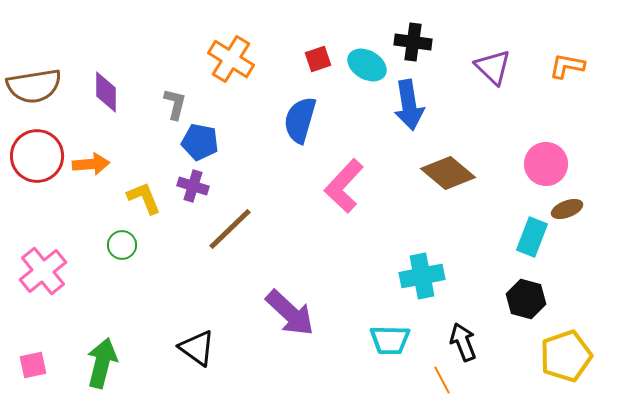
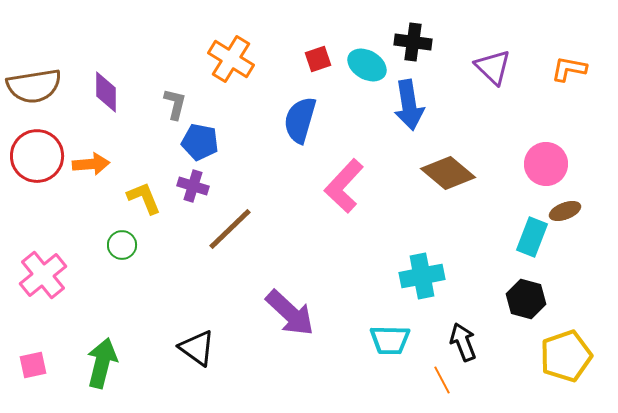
orange L-shape: moved 2 px right, 3 px down
brown ellipse: moved 2 px left, 2 px down
pink cross: moved 4 px down
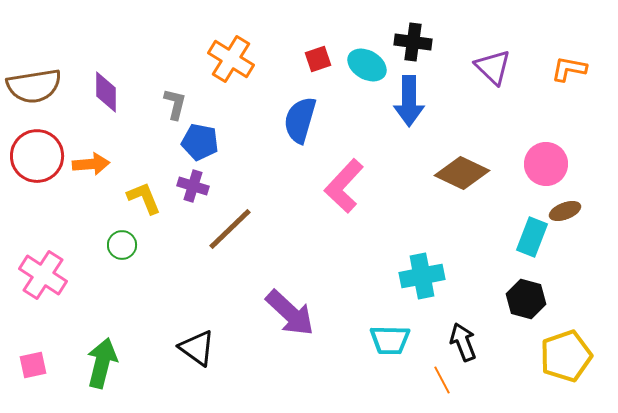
blue arrow: moved 4 px up; rotated 9 degrees clockwise
brown diamond: moved 14 px right; rotated 14 degrees counterclockwise
pink cross: rotated 18 degrees counterclockwise
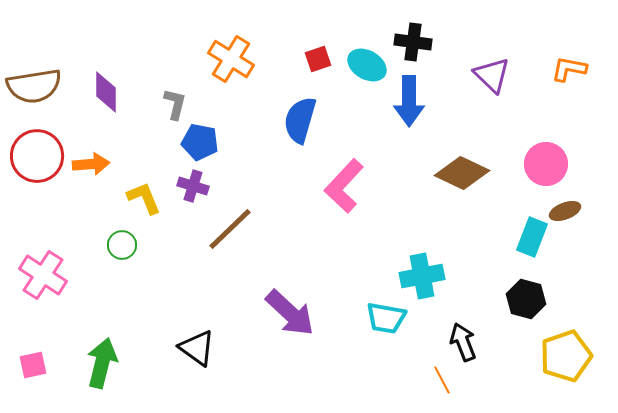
purple triangle: moved 1 px left, 8 px down
cyan trapezoid: moved 4 px left, 22 px up; rotated 9 degrees clockwise
